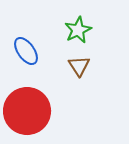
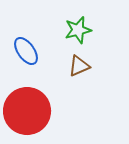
green star: rotated 12 degrees clockwise
brown triangle: rotated 40 degrees clockwise
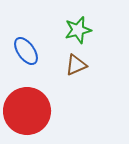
brown triangle: moved 3 px left, 1 px up
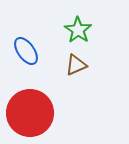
green star: rotated 24 degrees counterclockwise
red circle: moved 3 px right, 2 px down
